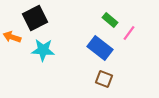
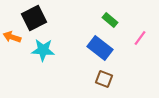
black square: moved 1 px left
pink line: moved 11 px right, 5 px down
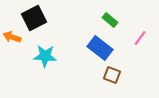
cyan star: moved 2 px right, 6 px down
brown square: moved 8 px right, 4 px up
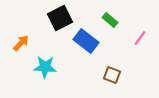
black square: moved 26 px right
orange arrow: moved 9 px right, 6 px down; rotated 114 degrees clockwise
blue rectangle: moved 14 px left, 7 px up
cyan star: moved 11 px down
